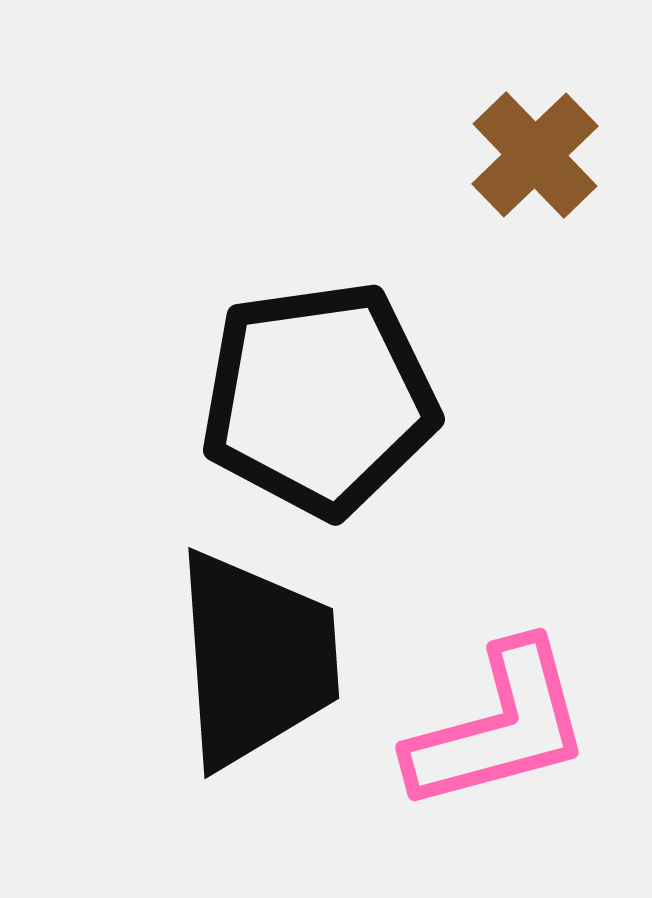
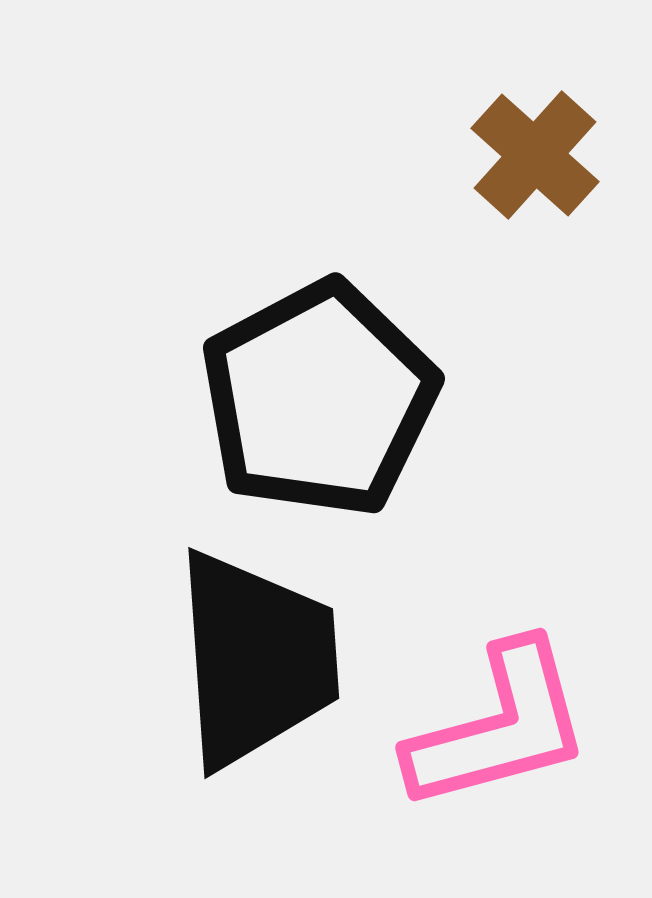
brown cross: rotated 4 degrees counterclockwise
black pentagon: rotated 20 degrees counterclockwise
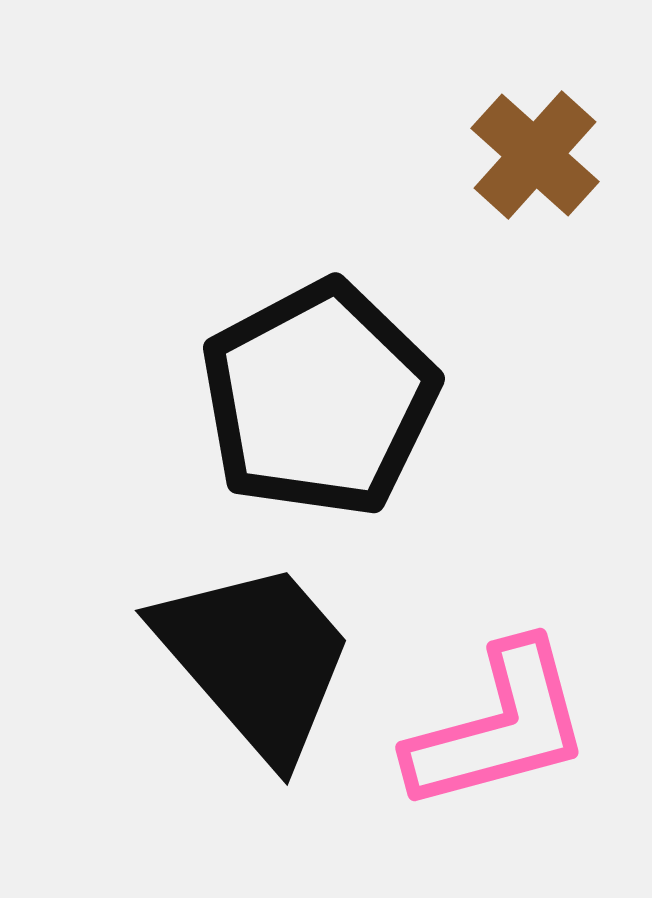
black trapezoid: rotated 37 degrees counterclockwise
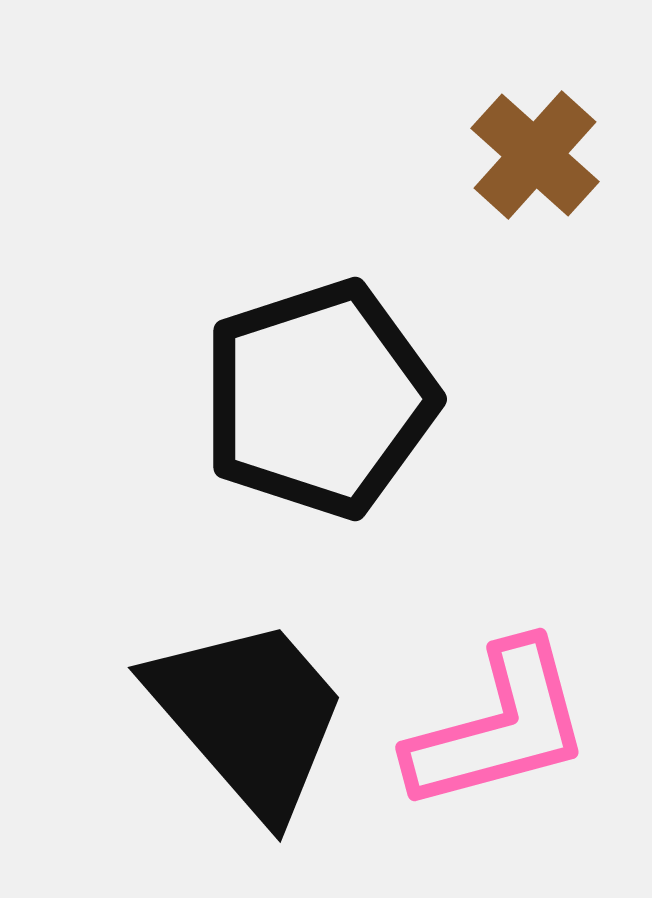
black pentagon: rotated 10 degrees clockwise
black trapezoid: moved 7 px left, 57 px down
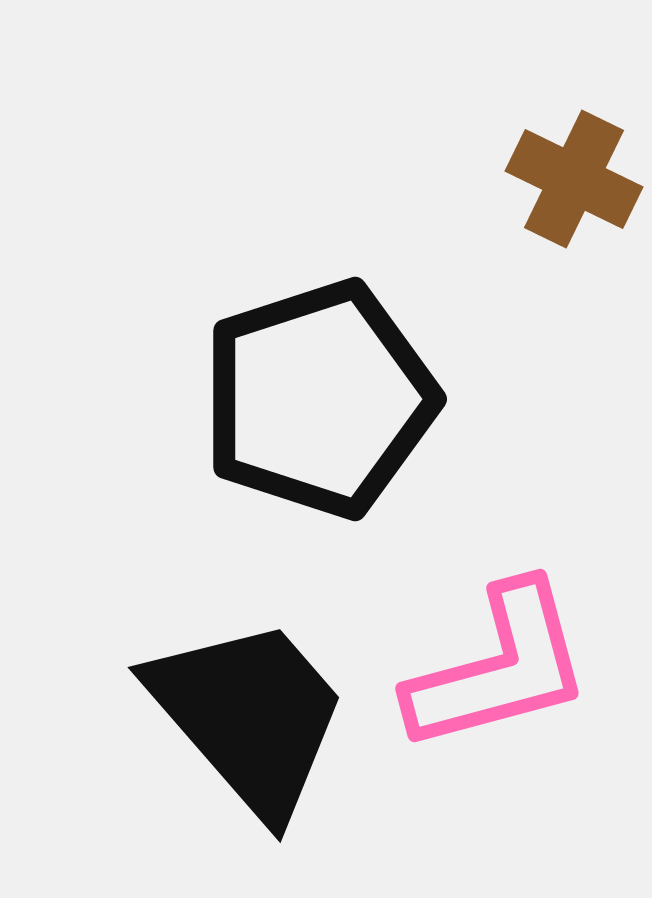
brown cross: moved 39 px right, 24 px down; rotated 16 degrees counterclockwise
pink L-shape: moved 59 px up
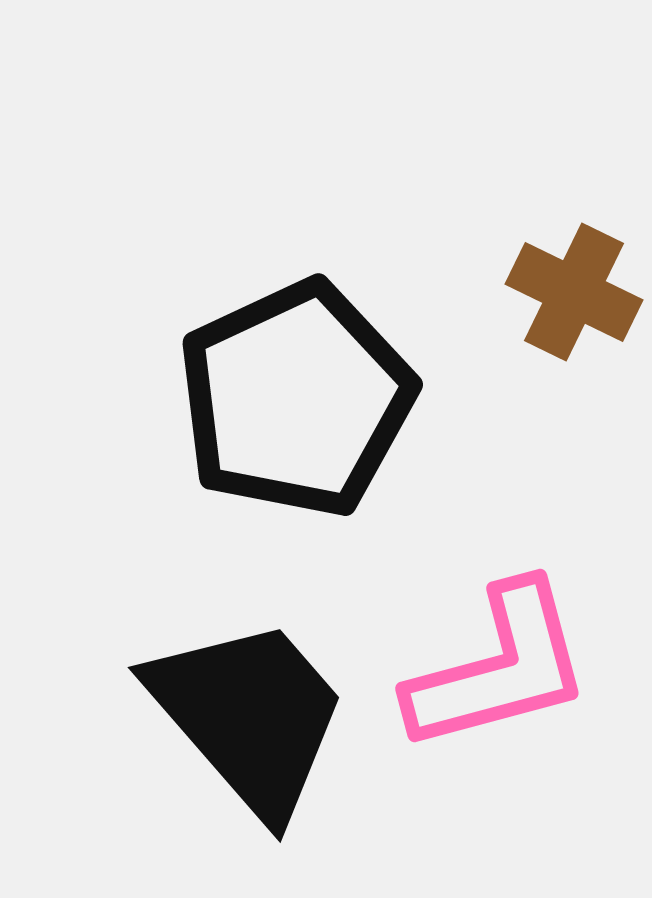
brown cross: moved 113 px down
black pentagon: moved 23 px left; rotated 7 degrees counterclockwise
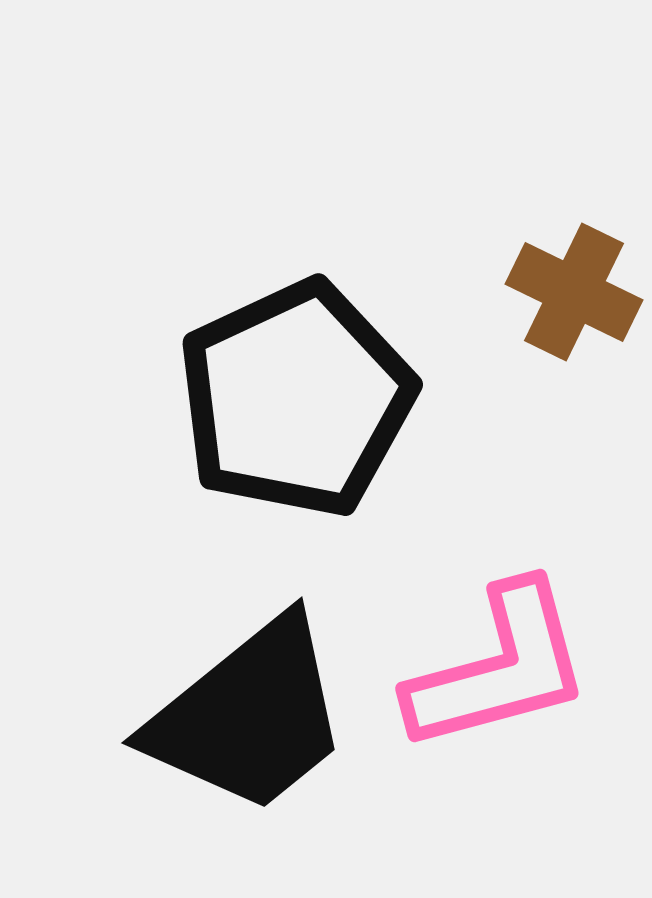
black trapezoid: rotated 92 degrees clockwise
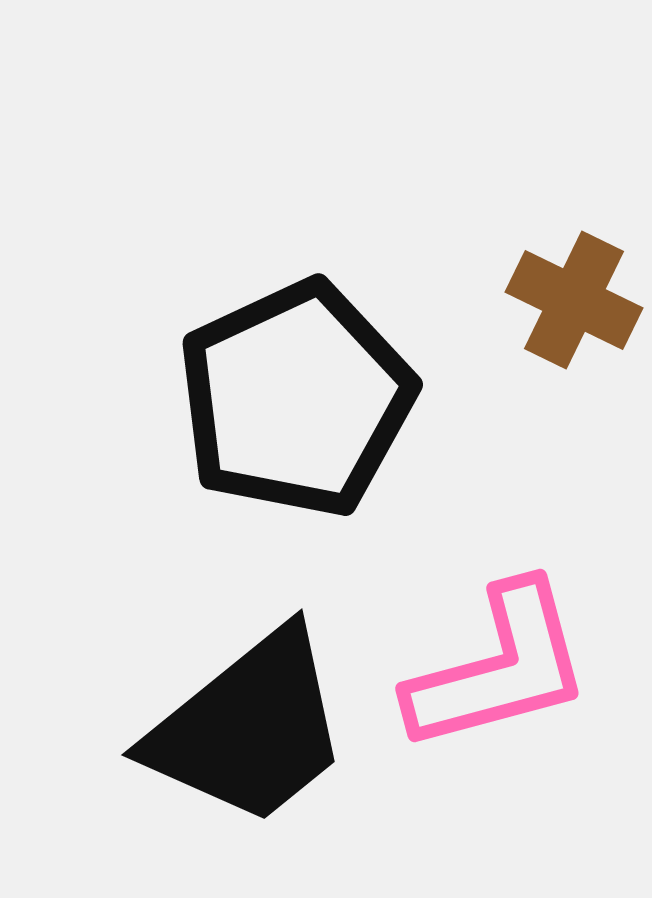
brown cross: moved 8 px down
black trapezoid: moved 12 px down
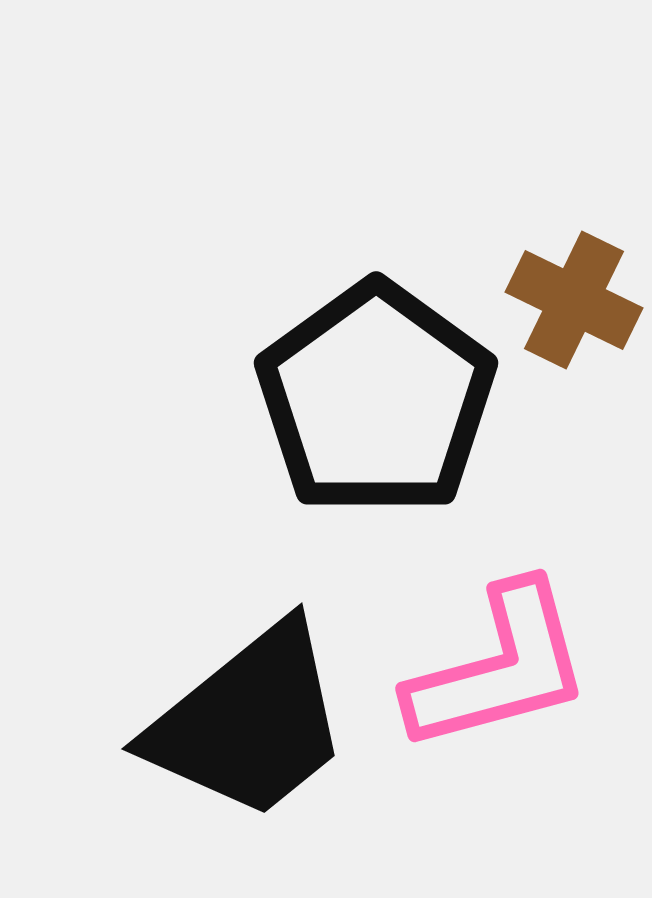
black pentagon: moved 80 px right; rotated 11 degrees counterclockwise
black trapezoid: moved 6 px up
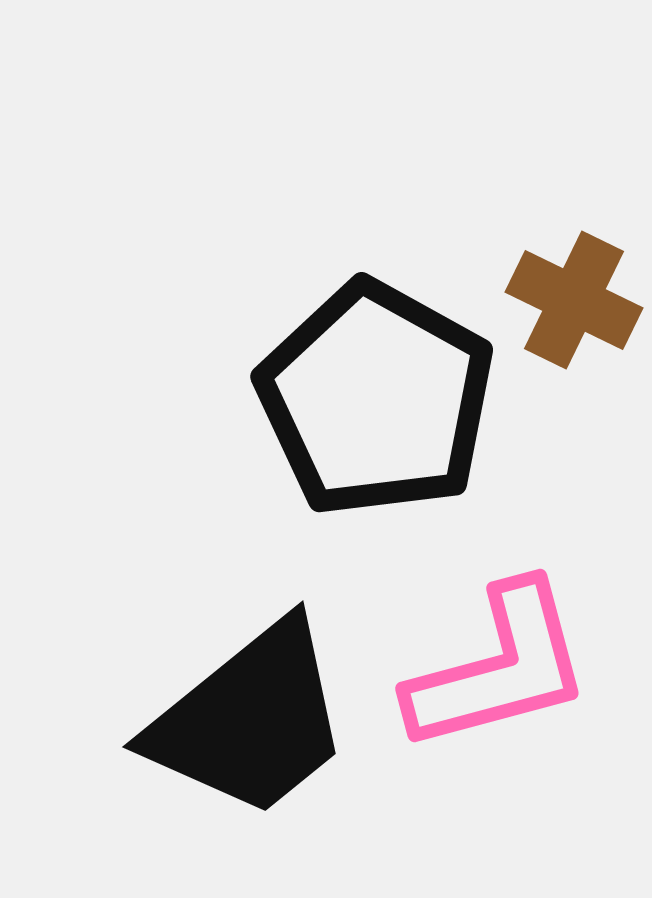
black pentagon: rotated 7 degrees counterclockwise
black trapezoid: moved 1 px right, 2 px up
